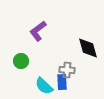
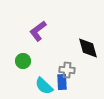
green circle: moved 2 px right
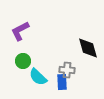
purple L-shape: moved 18 px left; rotated 10 degrees clockwise
cyan semicircle: moved 6 px left, 9 px up
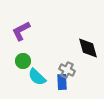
purple L-shape: moved 1 px right
gray cross: rotated 21 degrees clockwise
cyan semicircle: moved 1 px left
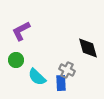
green circle: moved 7 px left, 1 px up
blue rectangle: moved 1 px left, 1 px down
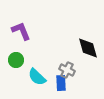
purple L-shape: rotated 95 degrees clockwise
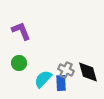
black diamond: moved 24 px down
green circle: moved 3 px right, 3 px down
gray cross: moved 1 px left
cyan semicircle: moved 6 px right, 2 px down; rotated 90 degrees clockwise
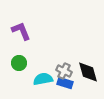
gray cross: moved 2 px left, 1 px down
cyan semicircle: rotated 36 degrees clockwise
blue rectangle: moved 4 px right; rotated 70 degrees counterclockwise
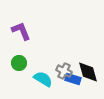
cyan semicircle: rotated 42 degrees clockwise
blue rectangle: moved 8 px right, 4 px up
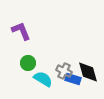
green circle: moved 9 px right
